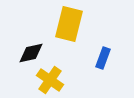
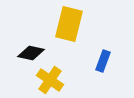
black diamond: rotated 24 degrees clockwise
blue rectangle: moved 3 px down
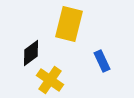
black diamond: rotated 48 degrees counterclockwise
blue rectangle: moved 1 px left; rotated 45 degrees counterclockwise
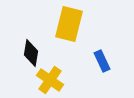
black diamond: rotated 44 degrees counterclockwise
